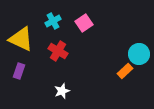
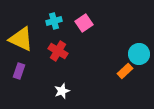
cyan cross: moved 1 px right; rotated 14 degrees clockwise
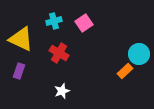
red cross: moved 1 px right, 2 px down
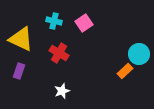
cyan cross: rotated 28 degrees clockwise
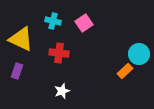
cyan cross: moved 1 px left
red cross: rotated 24 degrees counterclockwise
purple rectangle: moved 2 px left
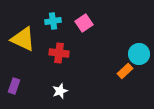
cyan cross: rotated 21 degrees counterclockwise
yellow triangle: moved 2 px right
purple rectangle: moved 3 px left, 15 px down
white star: moved 2 px left
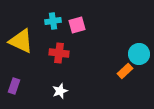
pink square: moved 7 px left, 2 px down; rotated 18 degrees clockwise
yellow triangle: moved 2 px left, 2 px down
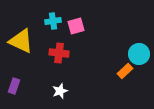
pink square: moved 1 px left, 1 px down
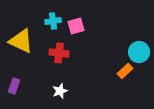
cyan circle: moved 2 px up
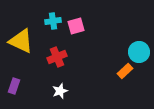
red cross: moved 2 px left, 4 px down; rotated 30 degrees counterclockwise
